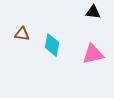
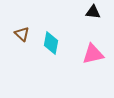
brown triangle: rotated 35 degrees clockwise
cyan diamond: moved 1 px left, 2 px up
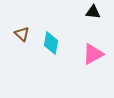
pink triangle: rotated 15 degrees counterclockwise
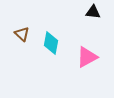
pink triangle: moved 6 px left, 3 px down
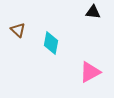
brown triangle: moved 4 px left, 4 px up
pink triangle: moved 3 px right, 15 px down
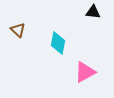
cyan diamond: moved 7 px right
pink triangle: moved 5 px left
